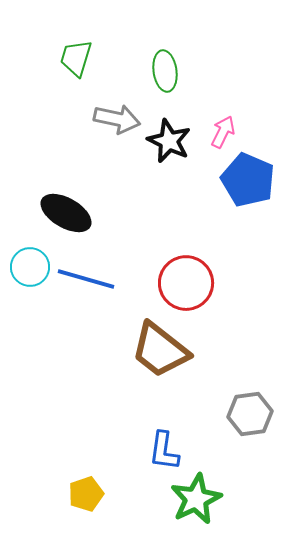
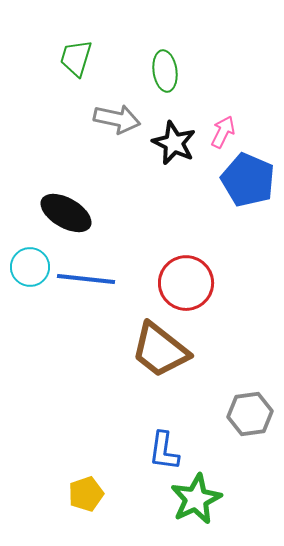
black star: moved 5 px right, 2 px down
blue line: rotated 10 degrees counterclockwise
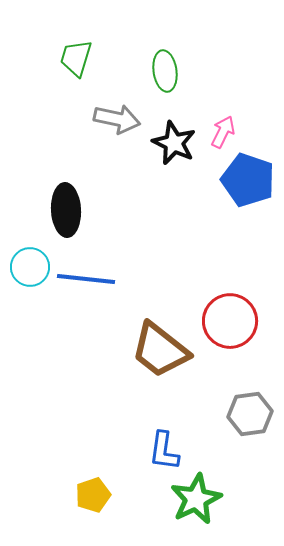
blue pentagon: rotated 4 degrees counterclockwise
black ellipse: moved 3 px up; rotated 57 degrees clockwise
red circle: moved 44 px right, 38 px down
yellow pentagon: moved 7 px right, 1 px down
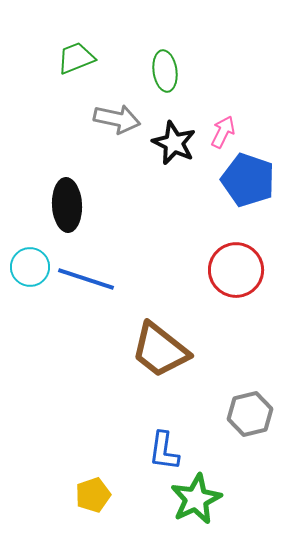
green trapezoid: rotated 51 degrees clockwise
black ellipse: moved 1 px right, 5 px up
blue line: rotated 12 degrees clockwise
red circle: moved 6 px right, 51 px up
gray hexagon: rotated 6 degrees counterclockwise
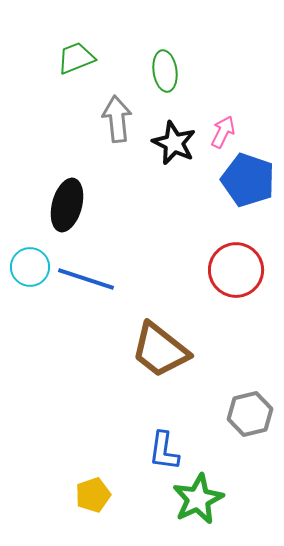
gray arrow: rotated 108 degrees counterclockwise
black ellipse: rotated 18 degrees clockwise
green star: moved 2 px right
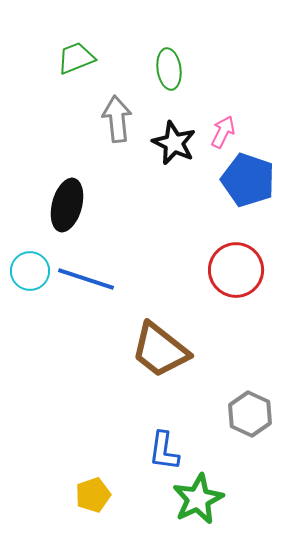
green ellipse: moved 4 px right, 2 px up
cyan circle: moved 4 px down
gray hexagon: rotated 21 degrees counterclockwise
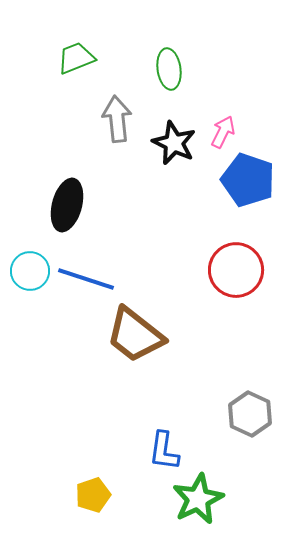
brown trapezoid: moved 25 px left, 15 px up
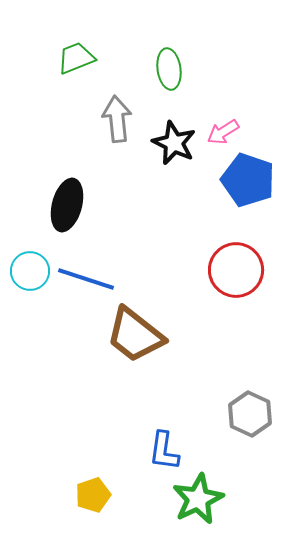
pink arrow: rotated 148 degrees counterclockwise
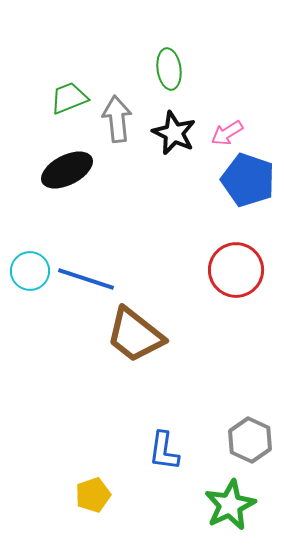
green trapezoid: moved 7 px left, 40 px down
pink arrow: moved 4 px right, 1 px down
black star: moved 10 px up
black ellipse: moved 35 px up; rotated 48 degrees clockwise
gray hexagon: moved 26 px down
green star: moved 32 px right, 6 px down
